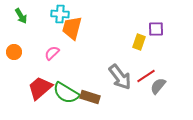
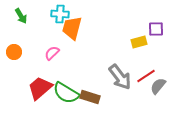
yellow rectangle: rotated 56 degrees clockwise
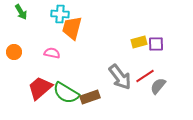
green arrow: moved 4 px up
purple square: moved 15 px down
pink semicircle: rotated 56 degrees clockwise
red line: moved 1 px left
brown rectangle: rotated 36 degrees counterclockwise
